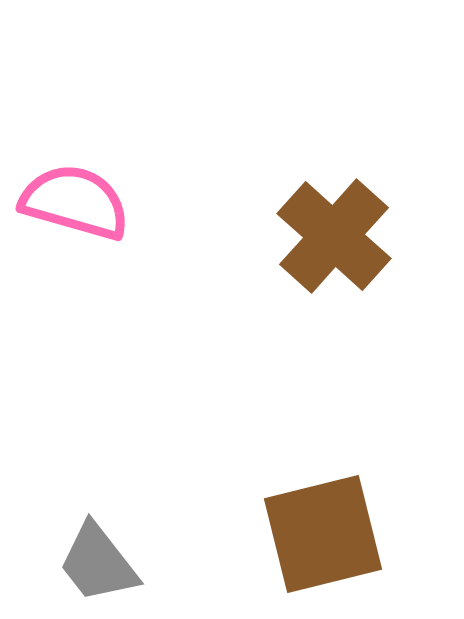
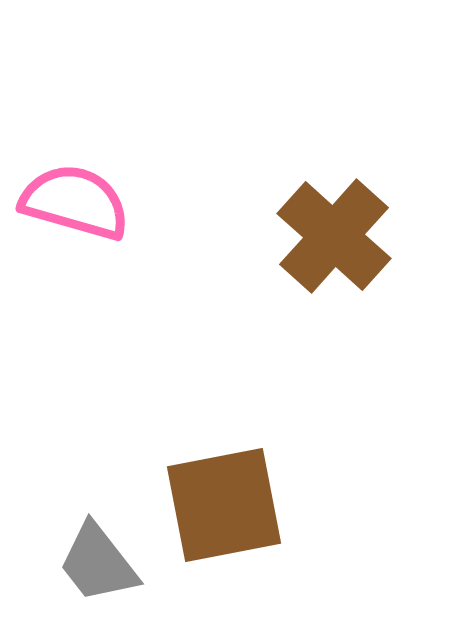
brown square: moved 99 px left, 29 px up; rotated 3 degrees clockwise
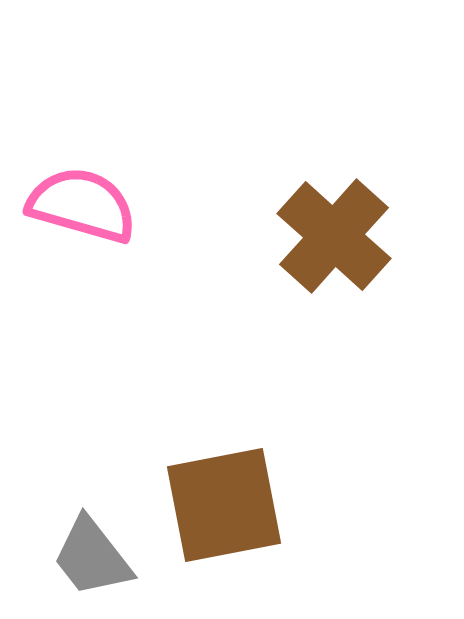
pink semicircle: moved 7 px right, 3 px down
gray trapezoid: moved 6 px left, 6 px up
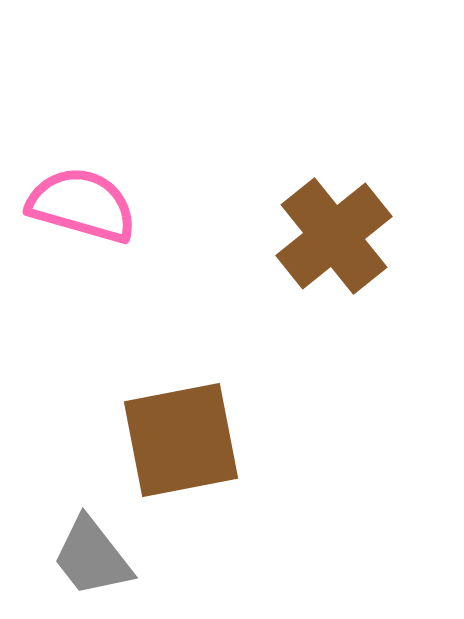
brown cross: rotated 9 degrees clockwise
brown square: moved 43 px left, 65 px up
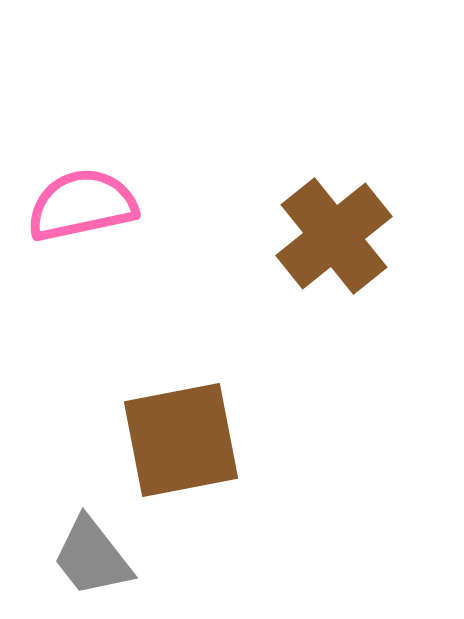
pink semicircle: rotated 28 degrees counterclockwise
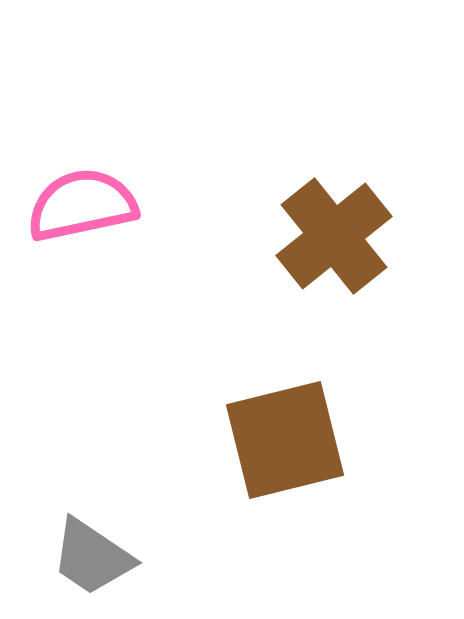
brown square: moved 104 px right; rotated 3 degrees counterclockwise
gray trapezoid: rotated 18 degrees counterclockwise
